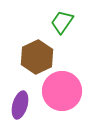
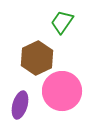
brown hexagon: moved 1 px down
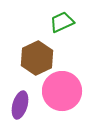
green trapezoid: rotated 30 degrees clockwise
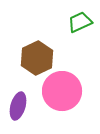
green trapezoid: moved 18 px right
purple ellipse: moved 2 px left, 1 px down
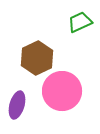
purple ellipse: moved 1 px left, 1 px up
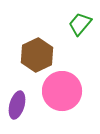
green trapezoid: moved 2 px down; rotated 25 degrees counterclockwise
brown hexagon: moved 3 px up
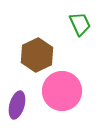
green trapezoid: rotated 115 degrees clockwise
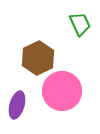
brown hexagon: moved 1 px right, 3 px down
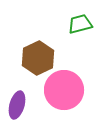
green trapezoid: rotated 80 degrees counterclockwise
pink circle: moved 2 px right, 1 px up
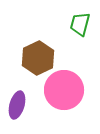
green trapezoid: rotated 60 degrees counterclockwise
